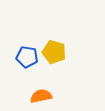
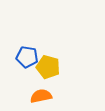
yellow pentagon: moved 6 px left, 15 px down
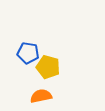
blue pentagon: moved 1 px right, 4 px up
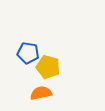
orange semicircle: moved 3 px up
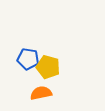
blue pentagon: moved 6 px down
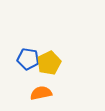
yellow pentagon: moved 1 px right, 4 px up; rotated 30 degrees clockwise
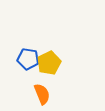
orange semicircle: moved 1 px right, 1 px down; rotated 80 degrees clockwise
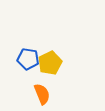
yellow pentagon: moved 1 px right
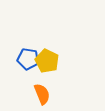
yellow pentagon: moved 3 px left, 2 px up; rotated 20 degrees counterclockwise
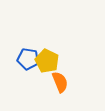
orange semicircle: moved 18 px right, 12 px up
